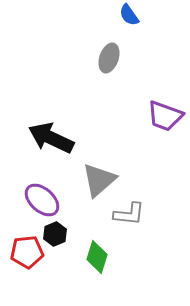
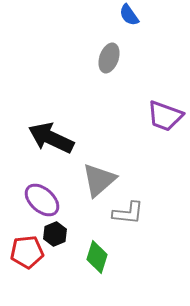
gray L-shape: moved 1 px left, 1 px up
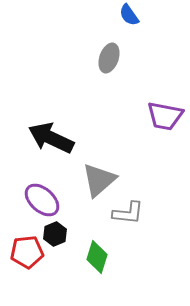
purple trapezoid: rotated 9 degrees counterclockwise
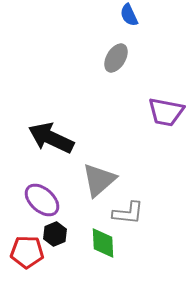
blue semicircle: rotated 10 degrees clockwise
gray ellipse: moved 7 px right; rotated 12 degrees clockwise
purple trapezoid: moved 1 px right, 4 px up
red pentagon: rotated 8 degrees clockwise
green diamond: moved 6 px right, 14 px up; rotated 20 degrees counterclockwise
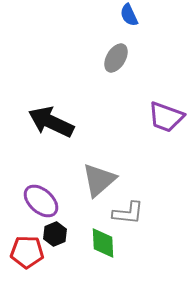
purple trapezoid: moved 5 px down; rotated 9 degrees clockwise
black arrow: moved 16 px up
purple ellipse: moved 1 px left, 1 px down
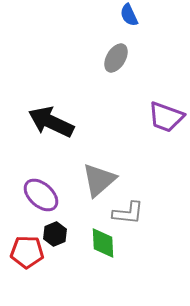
purple ellipse: moved 6 px up
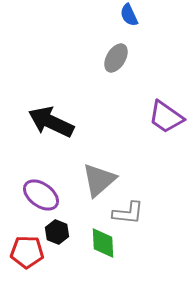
purple trapezoid: rotated 15 degrees clockwise
purple ellipse: rotated 6 degrees counterclockwise
black hexagon: moved 2 px right, 2 px up; rotated 15 degrees counterclockwise
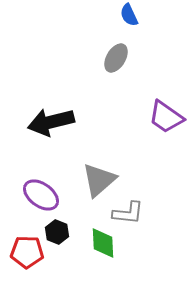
black arrow: rotated 39 degrees counterclockwise
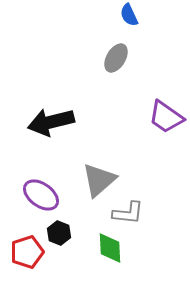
black hexagon: moved 2 px right, 1 px down
green diamond: moved 7 px right, 5 px down
red pentagon: rotated 20 degrees counterclockwise
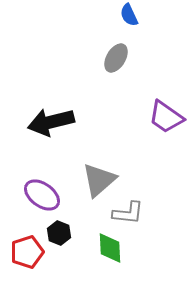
purple ellipse: moved 1 px right
